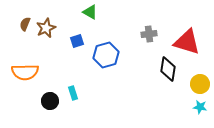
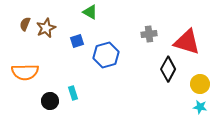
black diamond: rotated 20 degrees clockwise
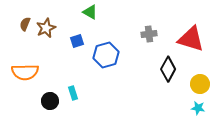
red triangle: moved 4 px right, 3 px up
cyan star: moved 2 px left, 1 px down
